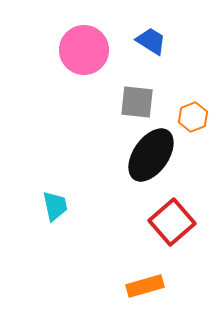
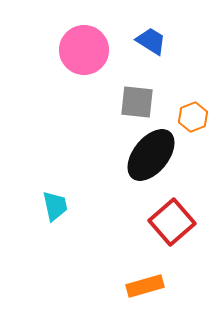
black ellipse: rotated 4 degrees clockwise
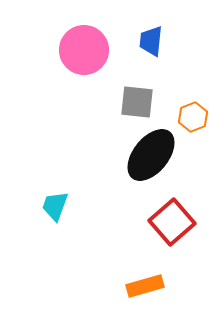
blue trapezoid: rotated 116 degrees counterclockwise
cyan trapezoid: rotated 148 degrees counterclockwise
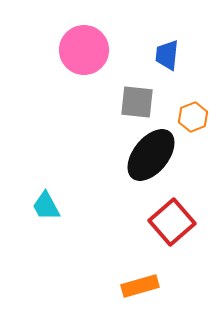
blue trapezoid: moved 16 px right, 14 px down
cyan trapezoid: moved 9 px left; rotated 48 degrees counterclockwise
orange rectangle: moved 5 px left
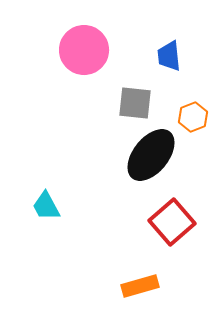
blue trapezoid: moved 2 px right, 1 px down; rotated 12 degrees counterclockwise
gray square: moved 2 px left, 1 px down
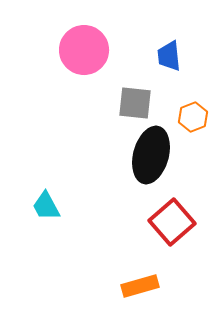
black ellipse: rotated 24 degrees counterclockwise
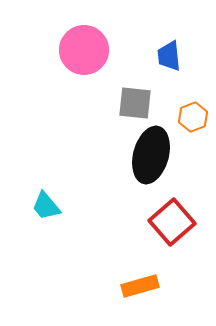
cyan trapezoid: rotated 12 degrees counterclockwise
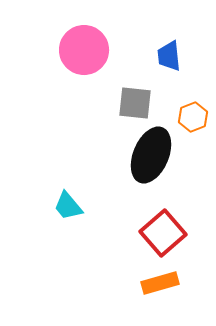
black ellipse: rotated 8 degrees clockwise
cyan trapezoid: moved 22 px right
red square: moved 9 px left, 11 px down
orange rectangle: moved 20 px right, 3 px up
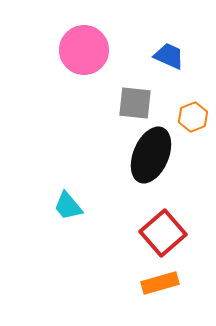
blue trapezoid: rotated 120 degrees clockwise
